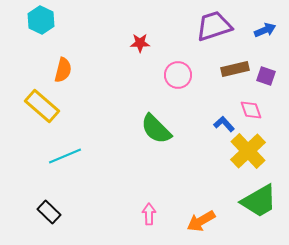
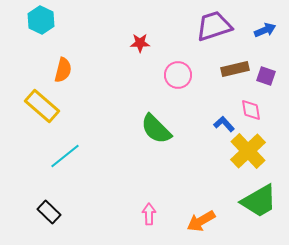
pink diamond: rotated 10 degrees clockwise
cyan line: rotated 16 degrees counterclockwise
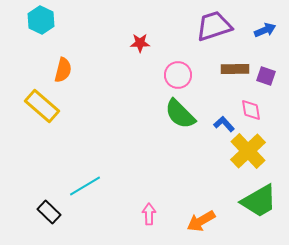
brown rectangle: rotated 12 degrees clockwise
green semicircle: moved 24 px right, 15 px up
cyan line: moved 20 px right, 30 px down; rotated 8 degrees clockwise
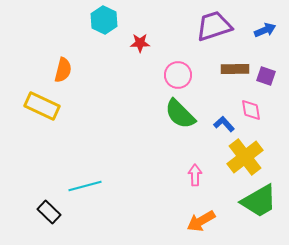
cyan hexagon: moved 63 px right
yellow rectangle: rotated 16 degrees counterclockwise
yellow cross: moved 3 px left, 6 px down; rotated 6 degrees clockwise
cyan line: rotated 16 degrees clockwise
pink arrow: moved 46 px right, 39 px up
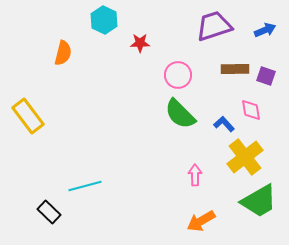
orange semicircle: moved 17 px up
yellow rectangle: moved 14 px left, 10 px down; rotated 28 degrees clockwise
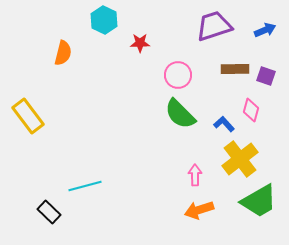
pink diamond: rotated 25 degrees clockwise
yellow cross: moved 5 px left, 2 px down
orange arrow: moved 2 px left, 11 px up; rotated 12 degrees clockwise
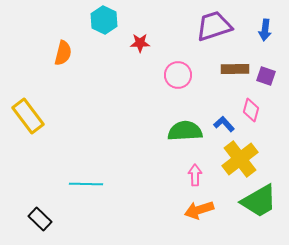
blue arrow: rotated 120 degrees clockwise
green semicircle: moved 5 px right, 17 px down; rotated 132 degrees clockwise
cyan line: moved 1 px right, 2 px up; rotated 16 degrees clockwise
black rectangle: moved 9 px left, 7 px down
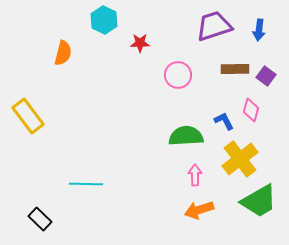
blue arrow: moved 6 px left
purple square: rotated 18 degrees clockwise
blue L-shape: moved 3 px up; rotated 15 degrees clockwise
green semicircle: moved 1 px right, 5 px down
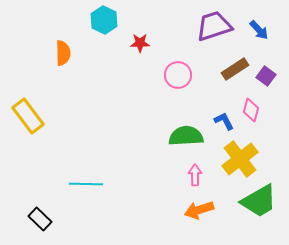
blue arrow: rotated 50 degrees counterclockwise
orange semicircle: rotated 15 degrees counterclockwise
brown rectangle: rotated 32 degrees counterclockwise
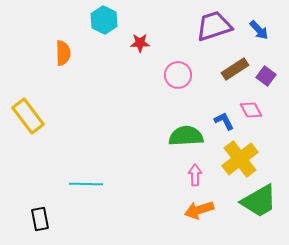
pink diamond: rotated 45 degrees counterclockwise
black rectangle: rotated 35 degrees clockwise
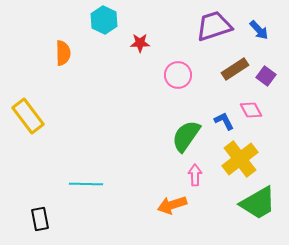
green semicircle: rotated 52 degrees counterclockwise
green trapezoid: moved 1 px left, 2 px down
orange arrow: moved 27 px left, 5 px up
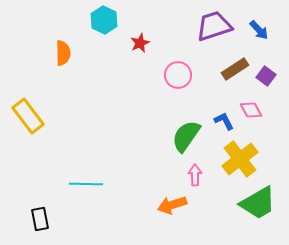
red star: rotated 24 degrees counterclockwise
